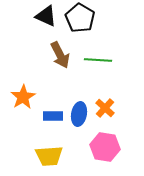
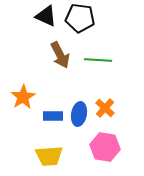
black pentagon: rotated 24 degrees counterclockwise
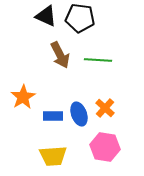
blue ellipse: rotated 30 degrees counterclockwise
yellow trapezoid: moved 4 px right
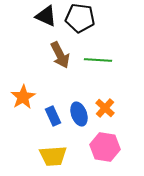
blue rectangle: rotated 66 degrees clockwise
